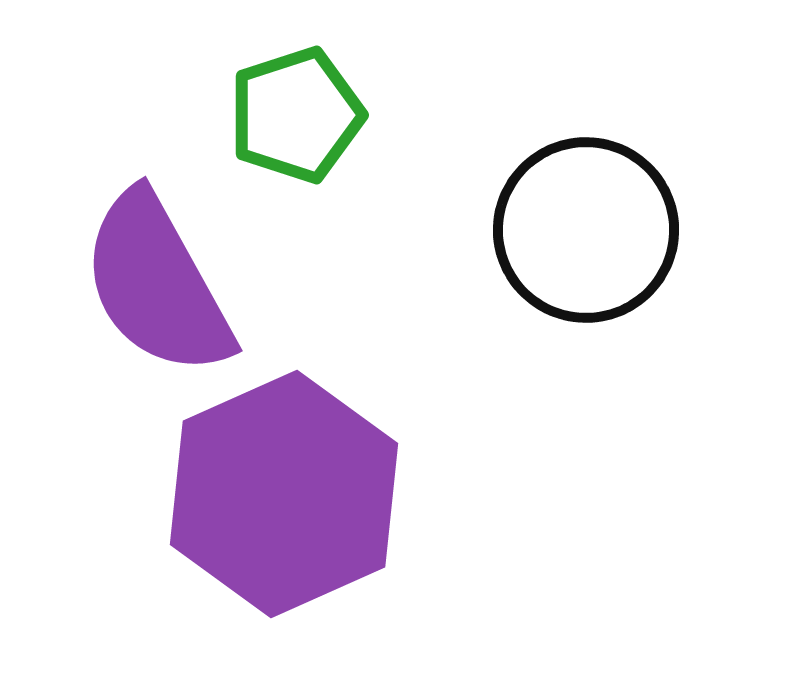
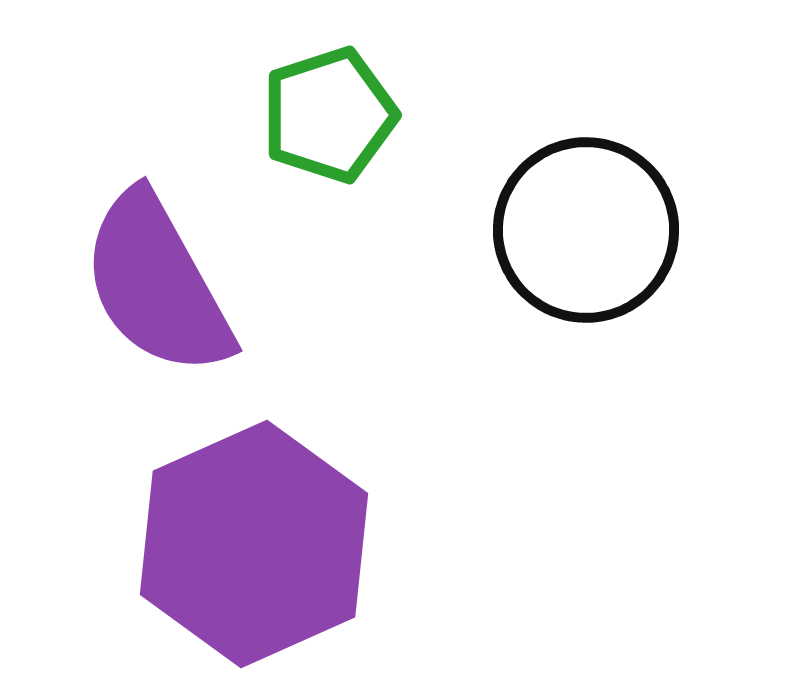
green pentagon: moved 33 px right
purple hexagon: moved 30 px left, 50 px down
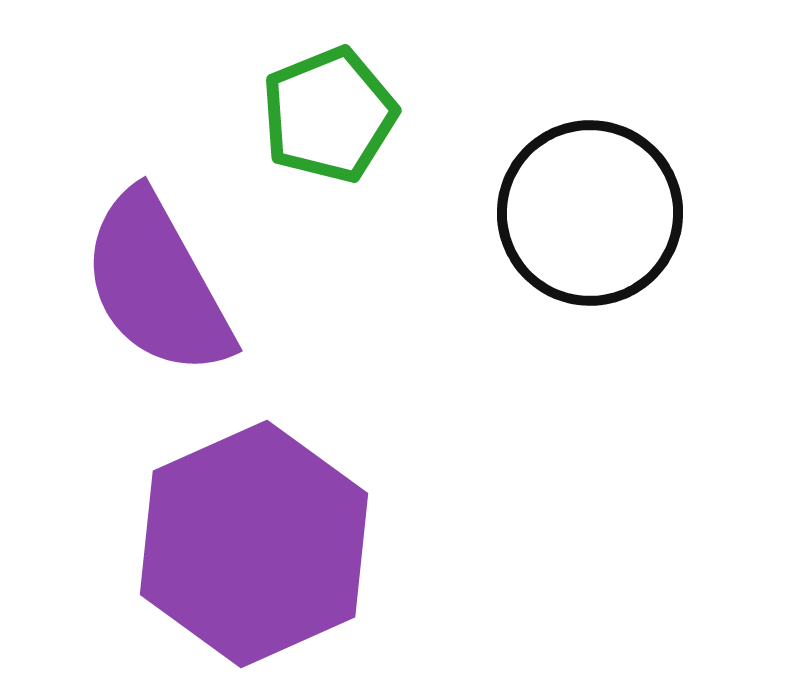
green pentagon: rotated 4 degrees counterclockwise
black circle: moved 4 px right, 17 px up
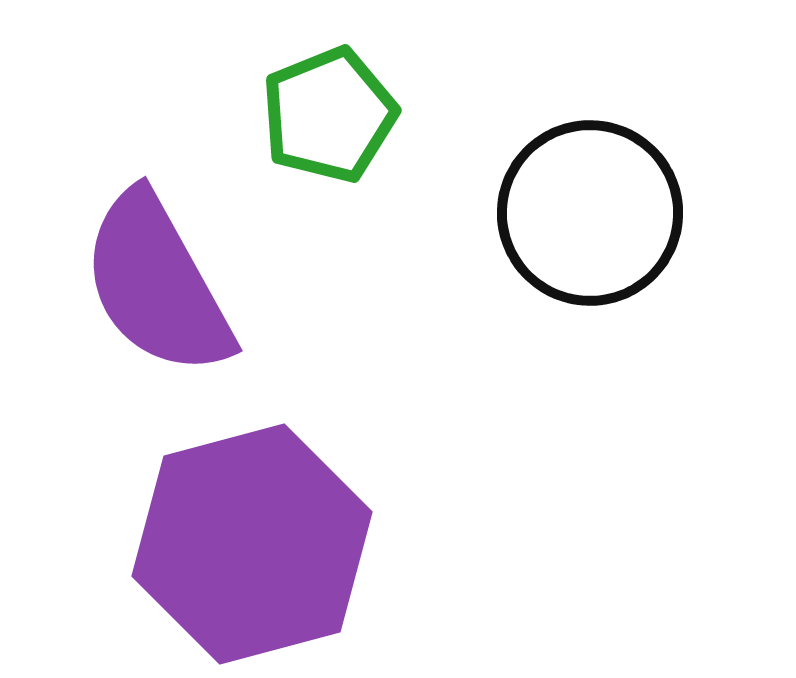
purple hexagon: moved 2 px left; rotated 9 degrees clockwise
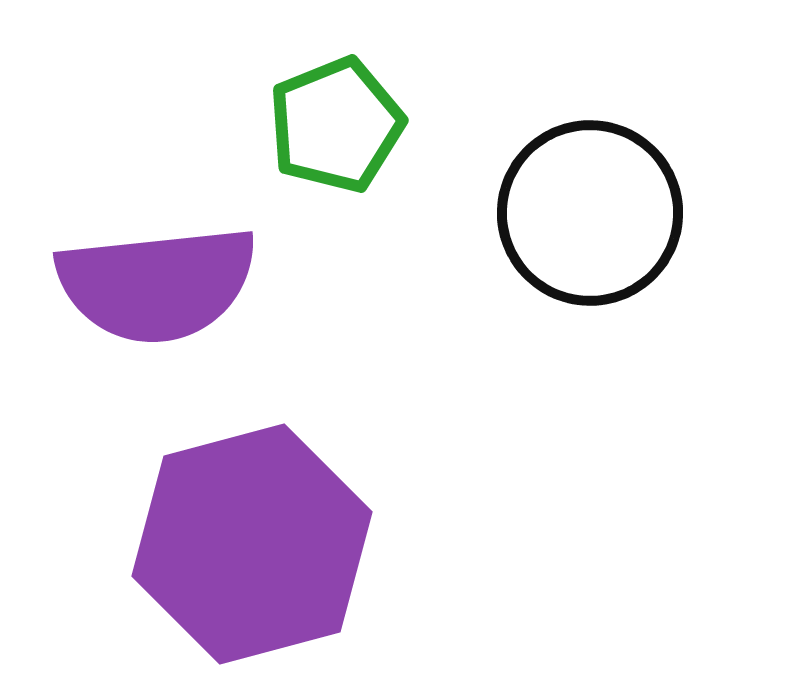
green pentagon: moved 7 px right, 10 px down
purple semicircle: rotated 67 degrees counterclockwise
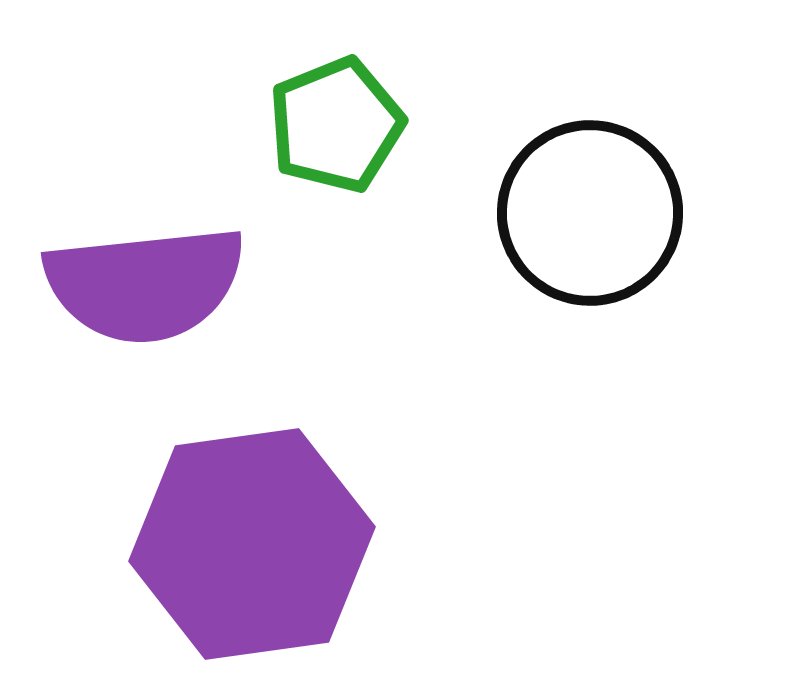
purple semicircle: moved 12 px left
purple hexagon: rotated 7 degrees clockwise
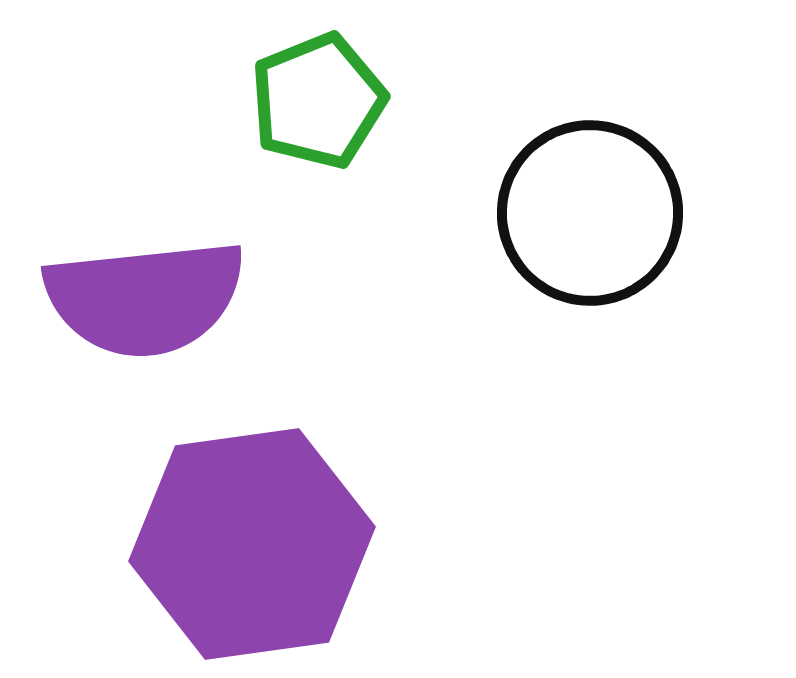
green pentagon: moved 18 px left, 24 px up
purple semicircle: moved 14 px down
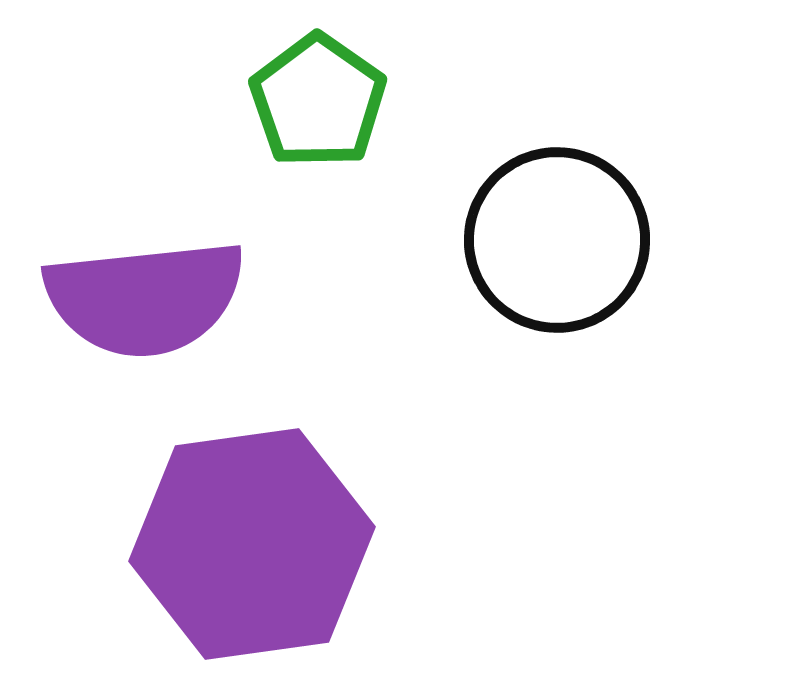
green pentagon: rotated 15 degrees counterclockwise
black circle: moved 33 px left, 27 px down
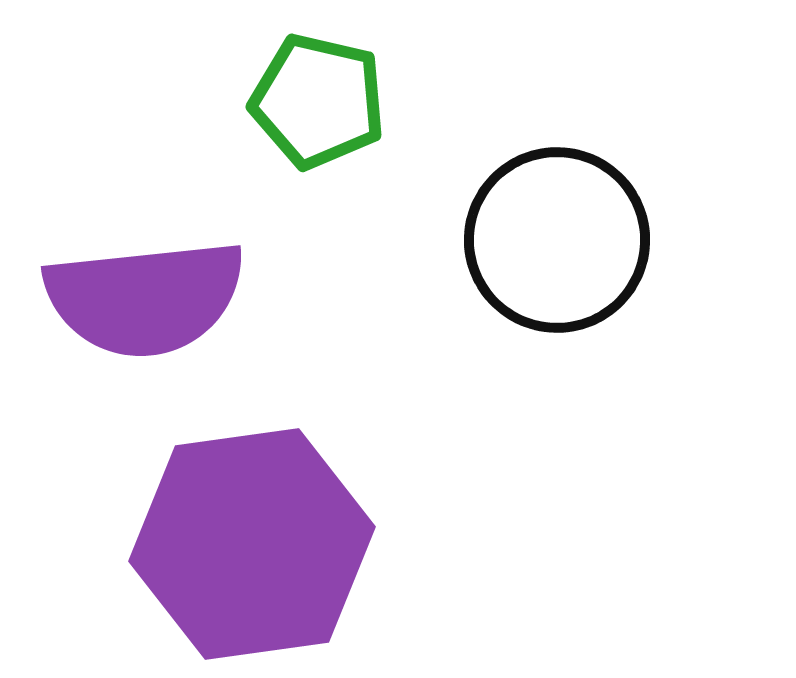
green pentagon: rotated 22 degrees counterclockwise
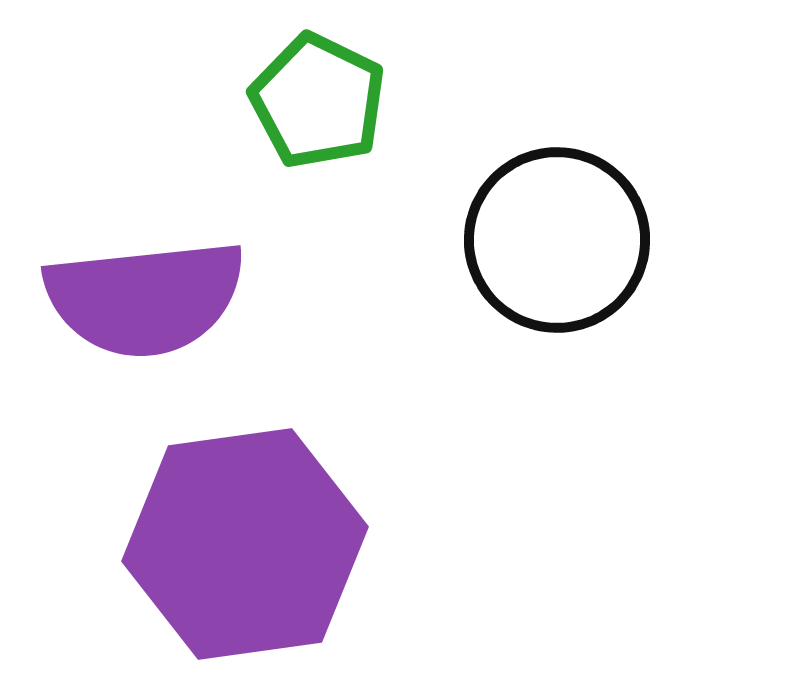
green pentagon: rotated 13 degrees clockwise
purple hexagon: moved 7 px left
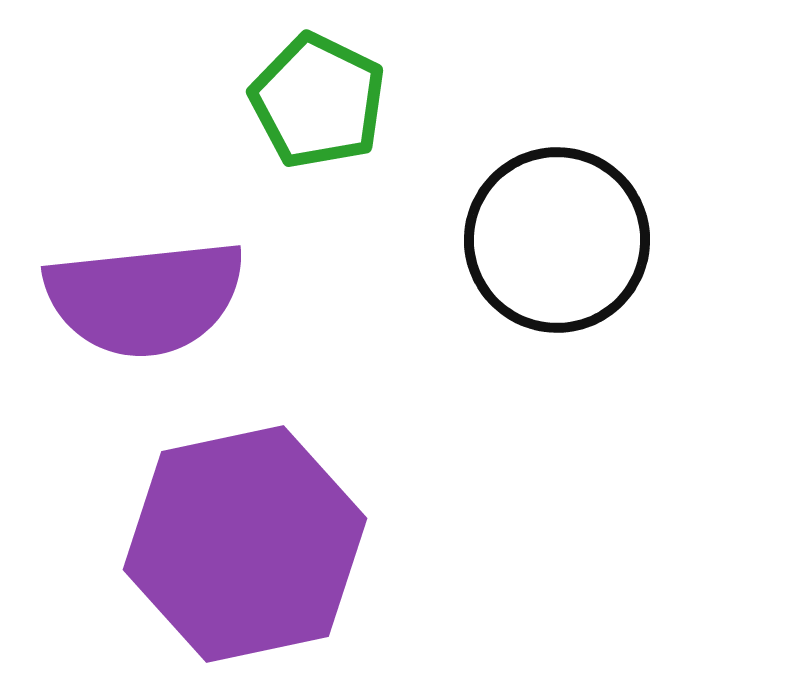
purple hexagon: rotated 4 degrees counterclockwise
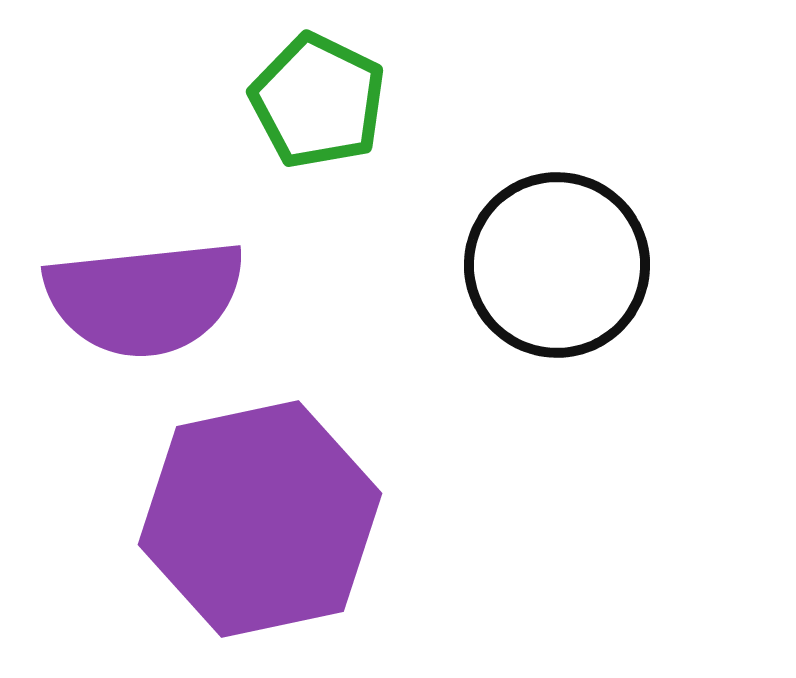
black circle: moved 25 px down
purple hexagon: moved 15 px right, 25 px up
